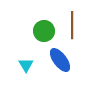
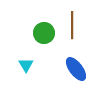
green circle: moved 2 px down
blue ellipse: moved 16 px right, 9 px down
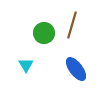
brown line: rotated 16 degrees clockwise
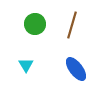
green circle: moved 9 px left, 9 px up
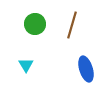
blue ellipse: moved 10 px right; rotated 20 degrees clockwise
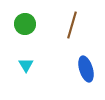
green circle: moved 10 px left
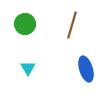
cyan triangle: moved 2 px right, 3 px down
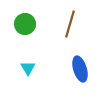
brown line: moved 2 px left, 1 px up
blue ellipse: moved 6 px left
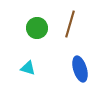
green circle: moved 12 px right, 4 px down
cyan triangle: rotated 42 degrees counterclockwise
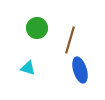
brown line: moved 16 px down
blue ellipse: moved 1 px down
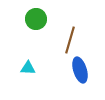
green circle: moved 1 px left, 9 px up
cyan triangle: rotated 14 degrees counterclockwise
